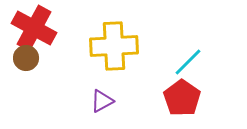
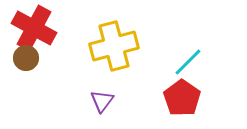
yellow cross: rotated 12 degrees counterclockwise
purple triangle: rotated 25 degrees counterclockwise
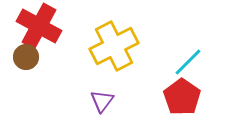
red cross: moved 5 px right, 2 px up
yellow cross: rotated 12 degrees counterclockwise
brown circle: moved 1 px up
red pentagon: moved 1 px up
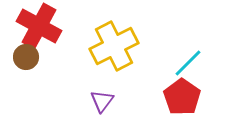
cyan line: moved 1 px down
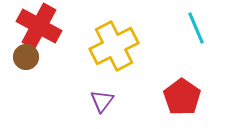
cyan line: moved 8 px right, 35 px up; rotated 68 degrees counterclockwise
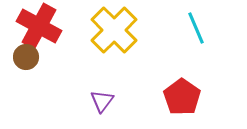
yellow cross: moved 16 px up; rotated 18 degrees counterclockwise
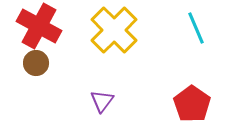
brown circle: moved 10 px right, 6 px down
red pentagon: moved 10 px right, 7 px down
